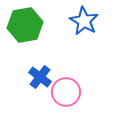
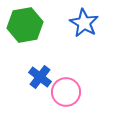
blue star: moved 2 px down
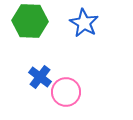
green hexagon: moved 5 px right, 4 px up; rotated 12 degrees clockwise
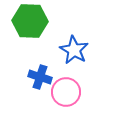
blue star: moved 10 px left, 27 px down
blue cross: rotated 20 degrees counterclockwise
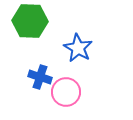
blue star: moved 4 px right, 2 px up
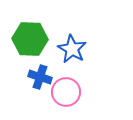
green hexagon: moved 18 px down
blue star: moved 6 px left, 1 px down
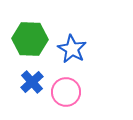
blue cross: moved 8 px left, 5 px down; rotated 30 degrees clockwise
